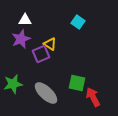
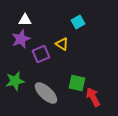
cyan square: rotated 24 degrees clockwise
yellow triangle: moved 12 px right
green star: moved 2 px right, 3 px up
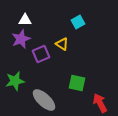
gray ellipse: moved 2 px left, 7 px down
red arrow: moved 7 px right, 6 px down
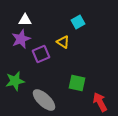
yellow triangle: moved 1 px right, 2 px up
red arrow: moved 1 px up
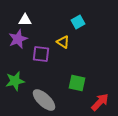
purple star: moved 3 px left
purple square: rotated 30 degrees clockwise
red arrow: rotated 72 degrees clockwise
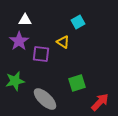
purple star: moved 1 px right, 2 px down; rotated 12 degrees counterclockwise
green square: rotated 30 degrees counterclockwise
gray ellipse: moved 1 px right, 1 px up
